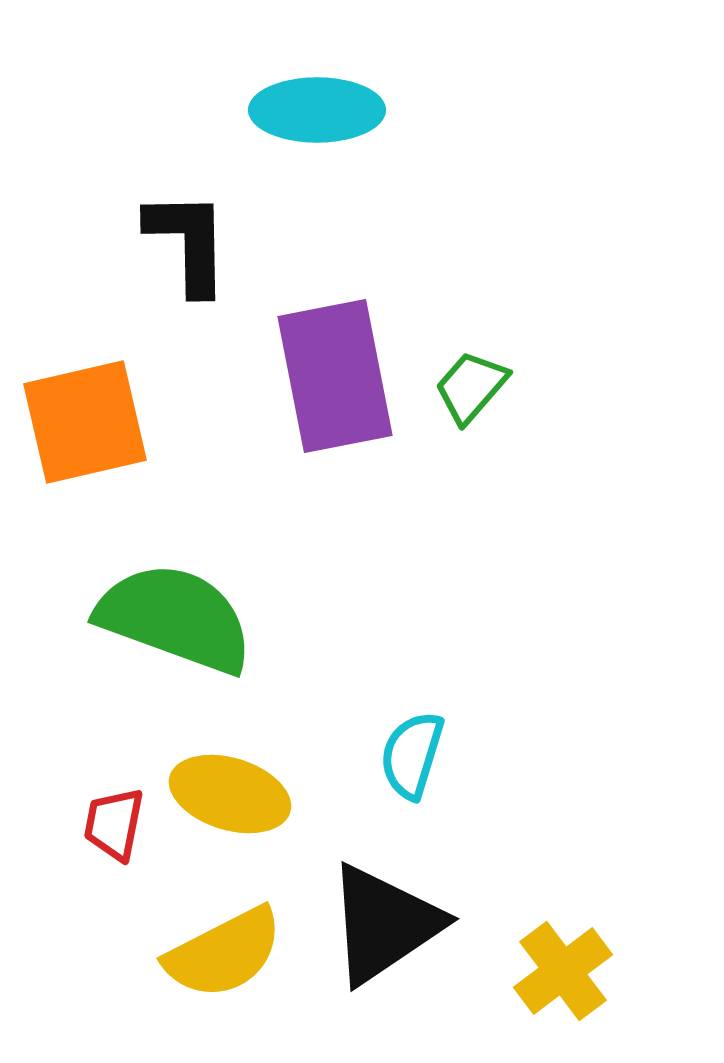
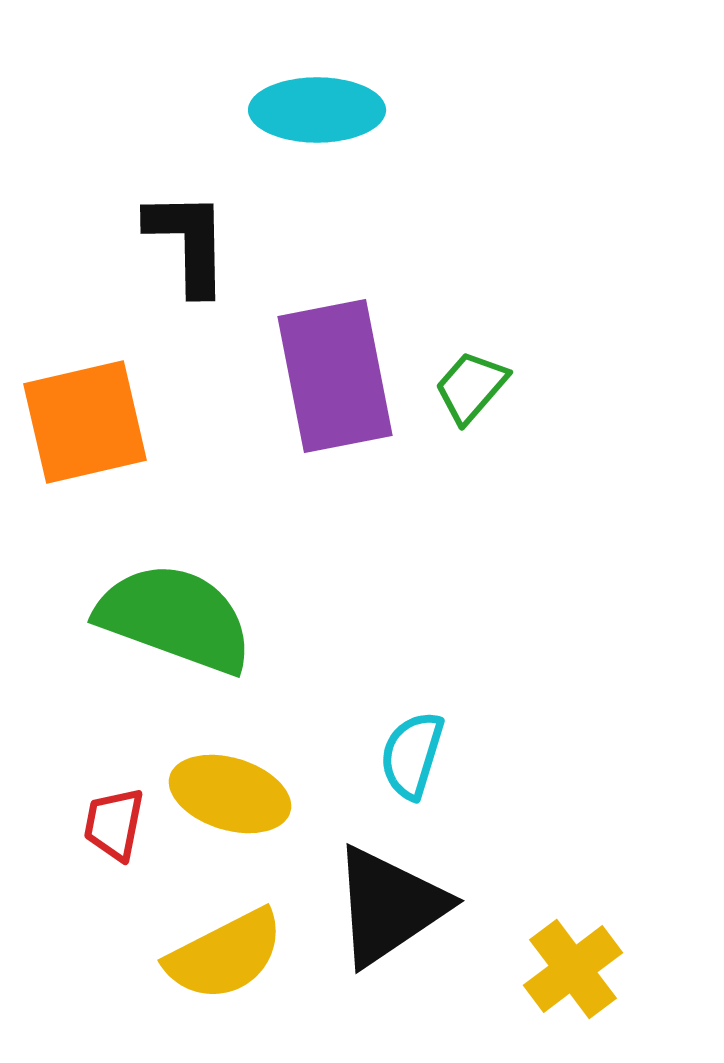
black triangle: moved 5 px right, 18 px up
yellow semicircle: moved 1 px right, 2 px down
yellow cross: moved 10 px right, 2 px up
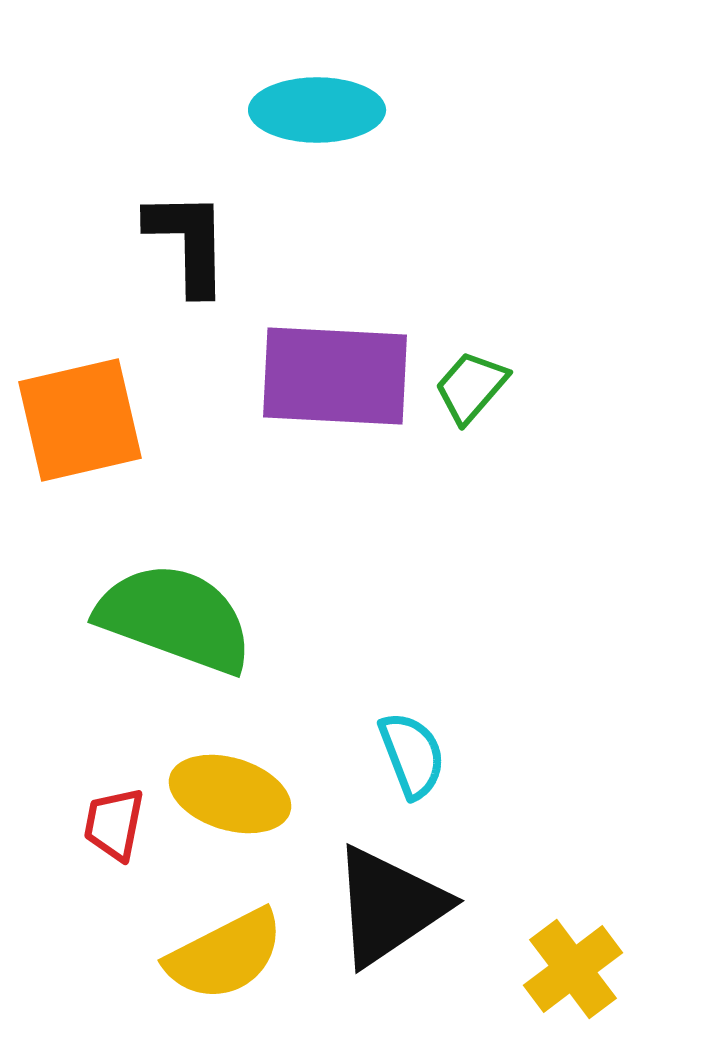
purple rectangle: rotated 76 degrees counterclockwise
orange square: moved 5 px left, 2 px up
cyan semicircle: rotated 142 degrees clockwise
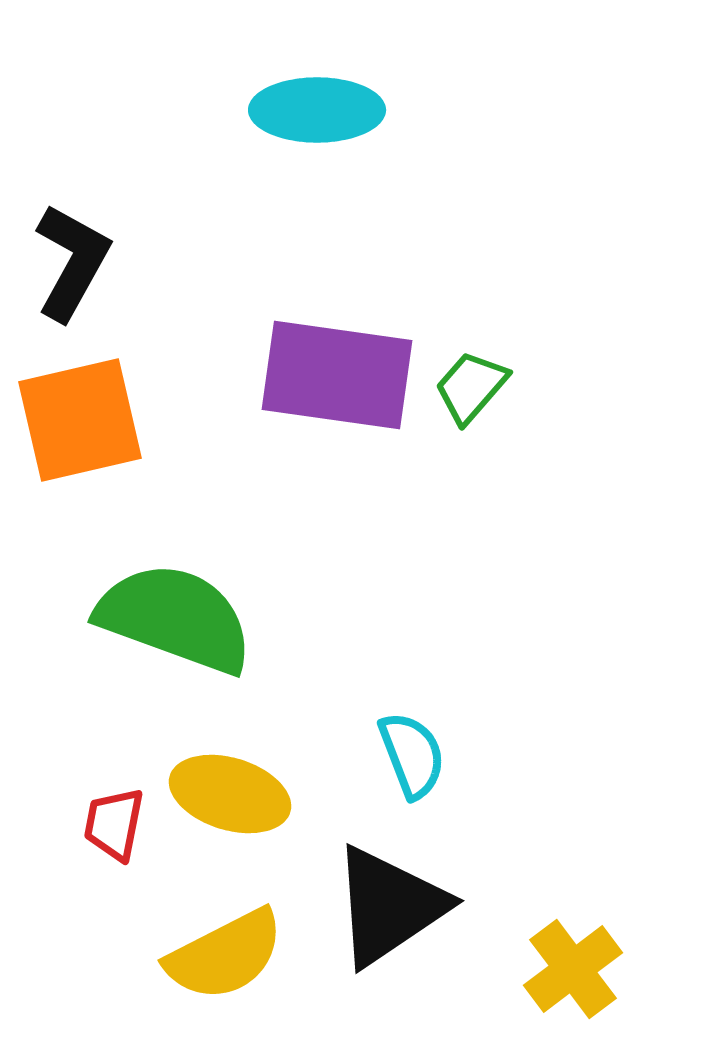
black L-shape: moved 116 px left, 20 px down; rotated 30 degrees clockwise
purple rectangle: moved 2 px right, 1 px up; rotated 5 degrees clockwise
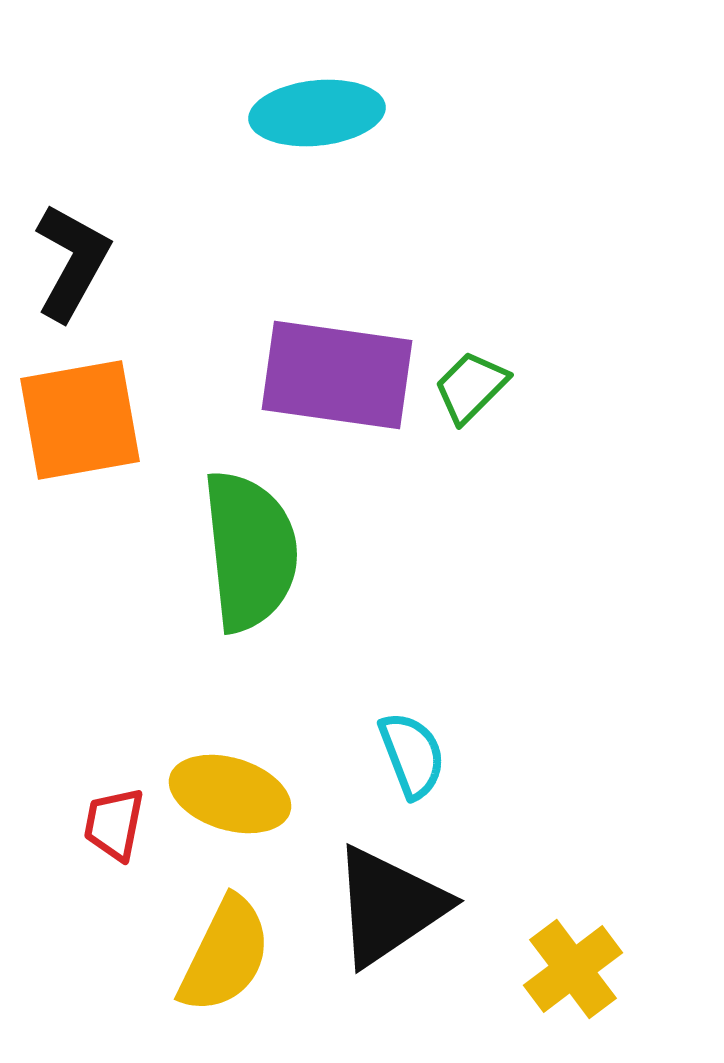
cyan ellipse: moved 3 px down; rotated 6 degrees counterclockwise
green trapezoid: rotated 4 degrees clockwise
orange square: rotated 3 degrees clockwise
green semicircle: moved 75 px right, 67 px up; rotated 64 degrees clockwise
yellow semicircle: rotated 37 degrees counterclockwise
